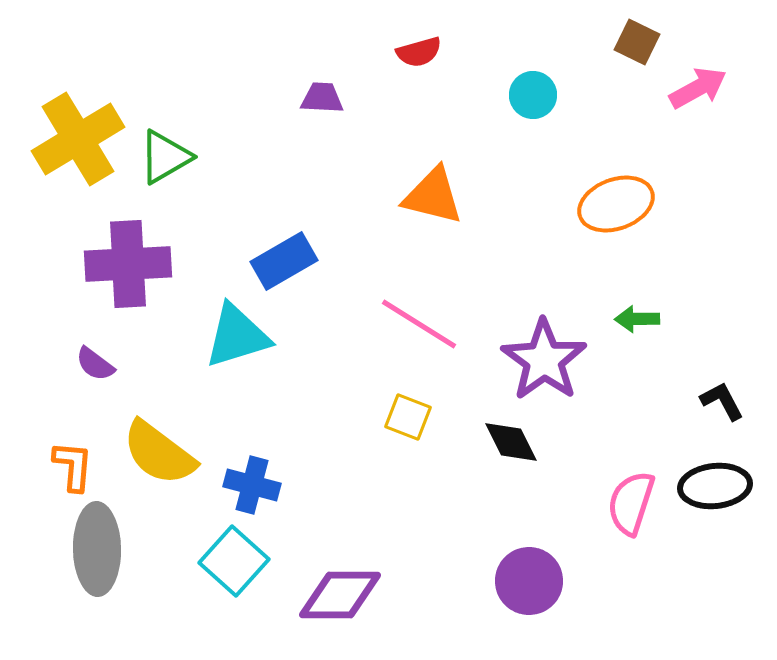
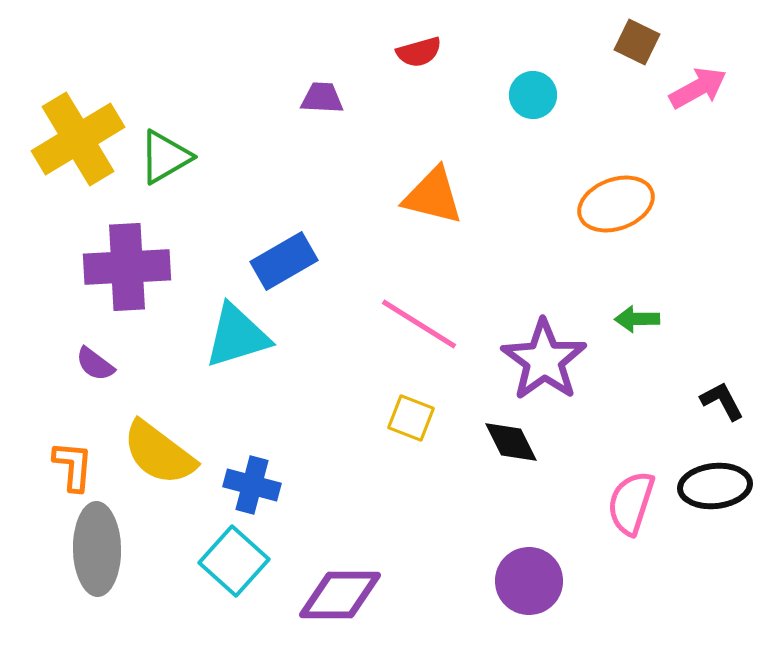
purple cross: moved 1 px left, 3 px down
yellow square: moved 3 px right, 1 px down
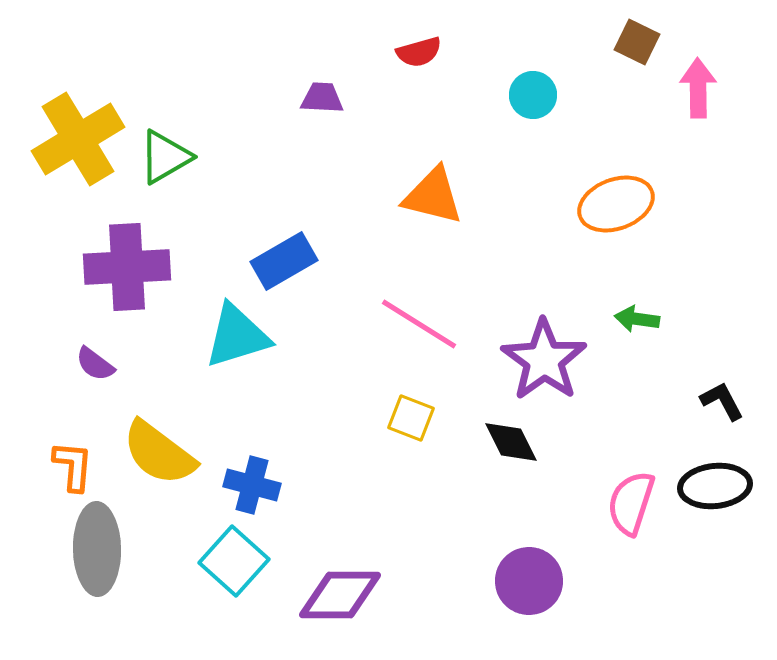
pink arrow: rotated 62 degrees counterclockwise
green arrow: rotated 9 degrees clockwise
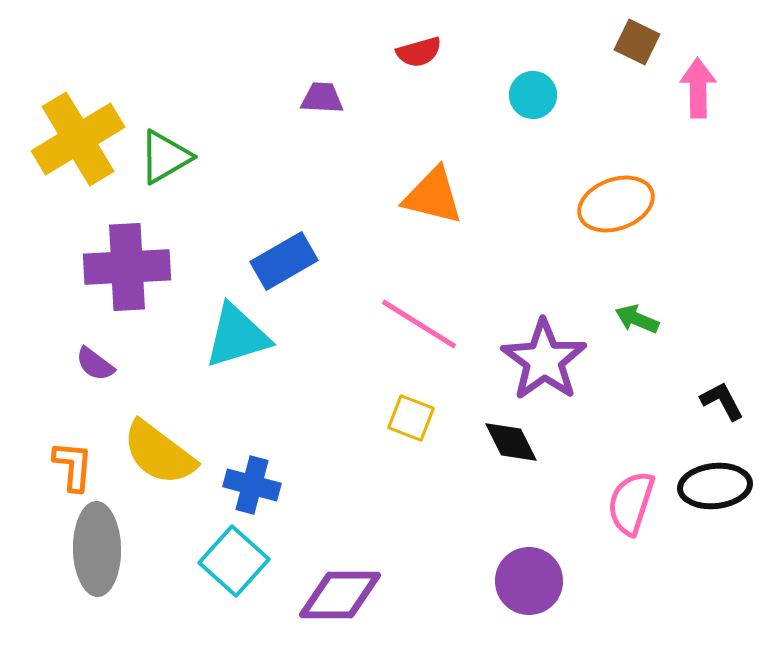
green arrow: rotated 15 degrees clockwise
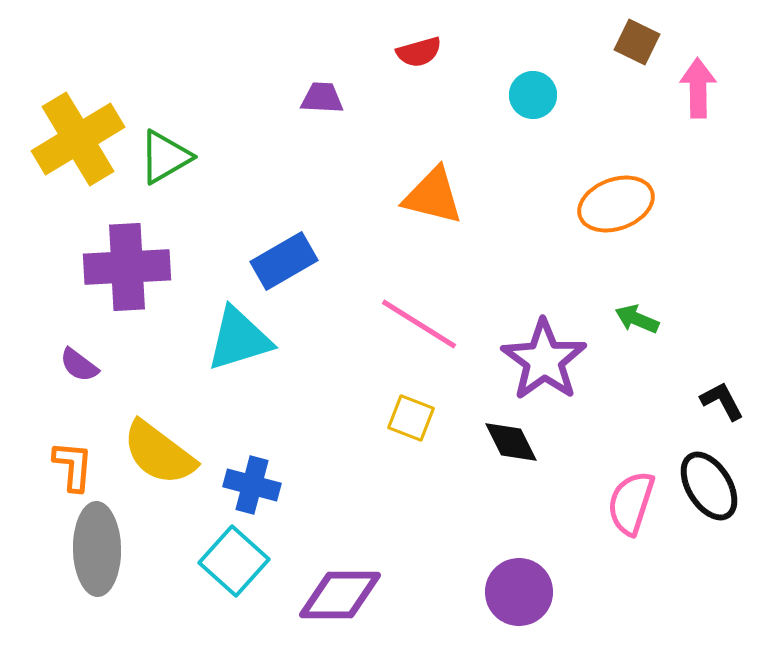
cyan triangle: moved 2 px right, 3 px down
purple semicircle: moved 16 px left, 1 px down
black ellipse: moved 6 px left; rotated 64 degrees clockwise
purple circle: moved 10 px left, 11 px down
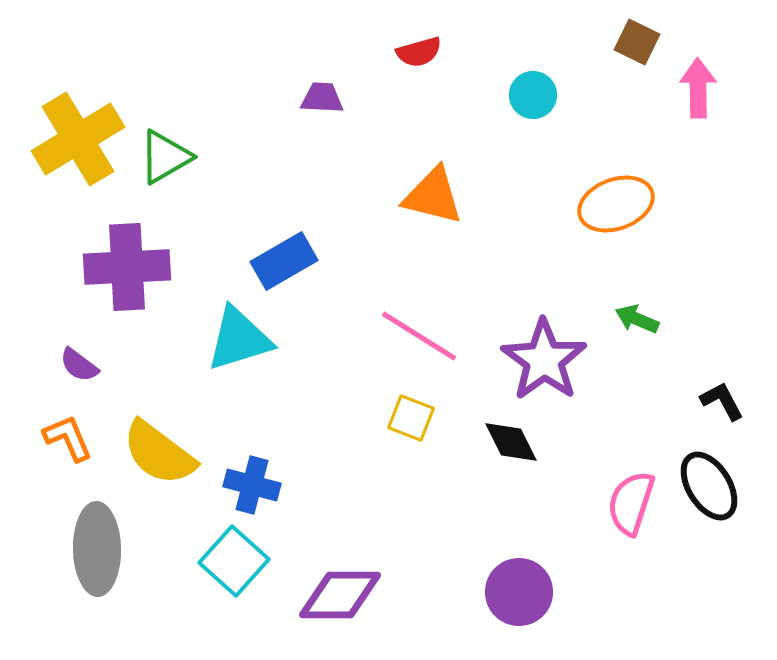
pink line: moved 12 px down
orange L-shape: moved 5 px left, 28 px up; rotated 28 degrees counterclockwise
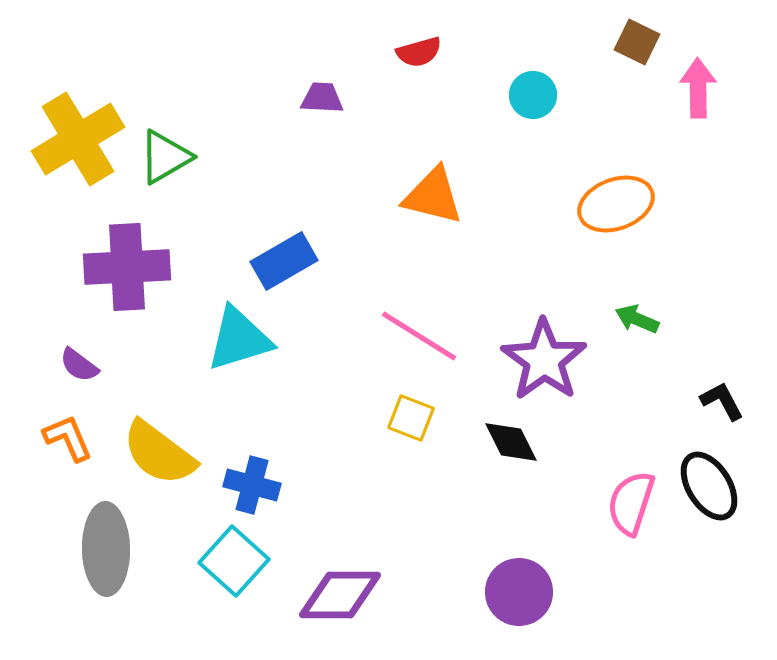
gray ellipse: moved 9 px right
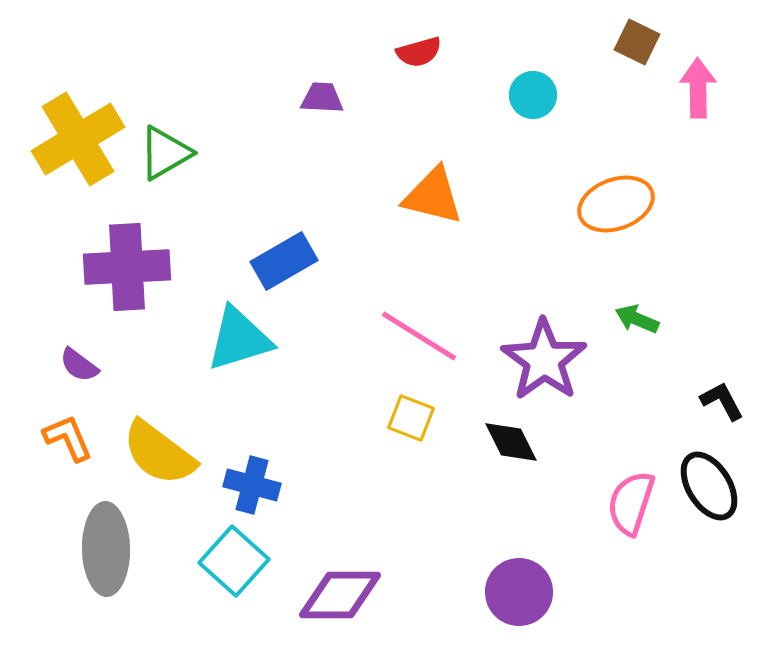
green triangle: moved 4 px up
